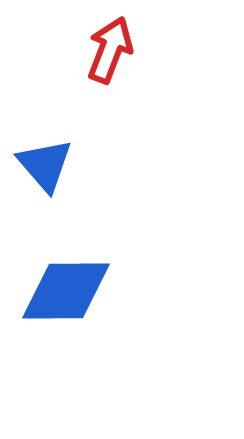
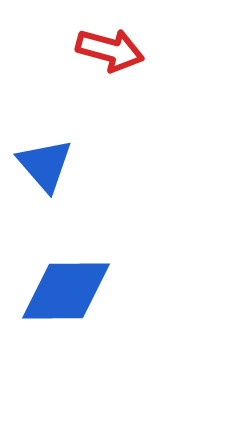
red arrow: rotated 84 degrees clockwise
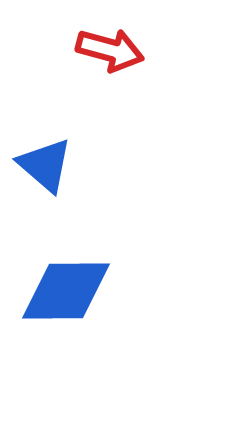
blue triangle: rotated 8 degrees counterclockwise
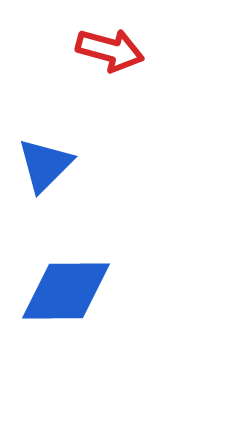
blue triangle: rotated 34 degrees clockwise
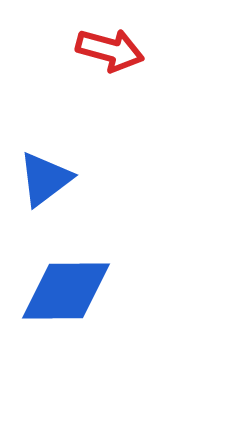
blue triangle: moved 14 px down; rotated 8 degrees clockwise
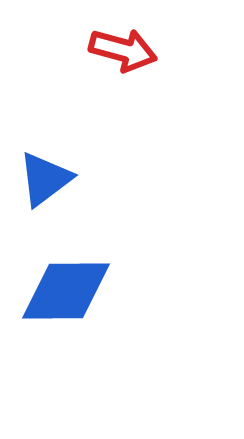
red arrow: moved 13 px right
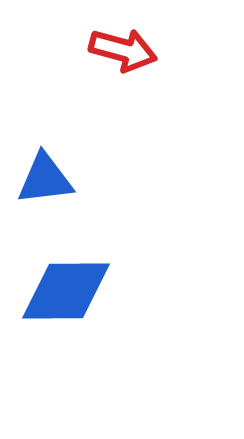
blue triangle: rotated 30 degrees clockwise
